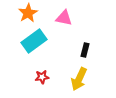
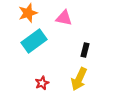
orange star: rotated 12 degrees clockwise
red star: moved 6 px down; rotated 16 degrees counterclockwise
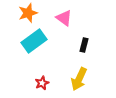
pink triangle: rotated 24 degrees clockwise
black rectangle: moved 1 px left, 5 px up
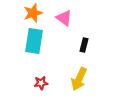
orange star: moved 5 px right
cyan rectangle: rotated 45 degrees counterclockwise
red star: moved 1 px left; rotated 16 degrees clockwise
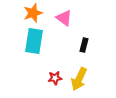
red star: moved 14 px right, 5 px up
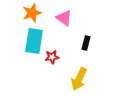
orange star: moved 1 px left
black rectangle: moved 2 px right, 2 px up
red star: moved 3 px left, 21 px up
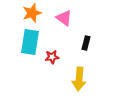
cyan rectangle: moved 4 px left, 1 px down
yellow arrow: rotated 20 degrees counterclockwise
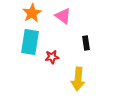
orange star: rotated 12 degrees counterclockwise
pink triangle: moved 1 px left, 2 px up
black rectangle: rotated 24 degrees counterclockwise
yellow arrow: moved 1 px left
